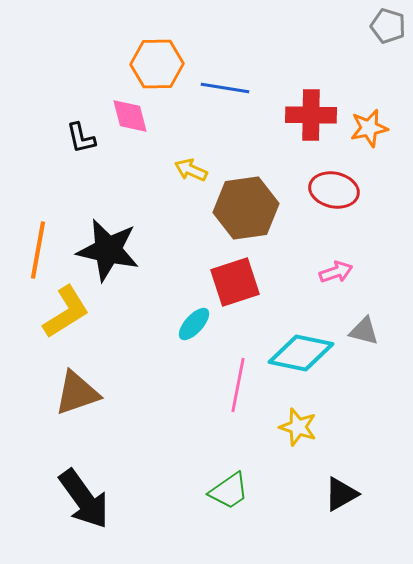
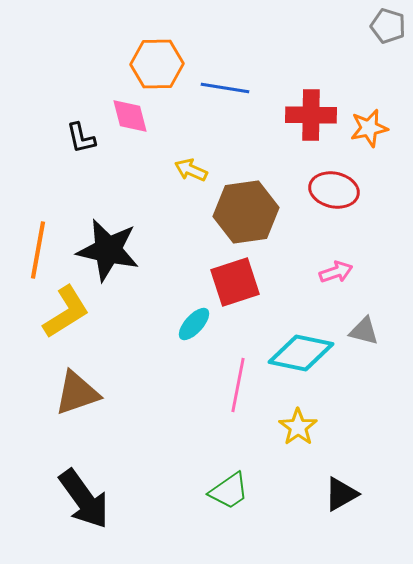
brown hexagon: moved 4 px down
yellow star: rotated 18 degrees clockwise
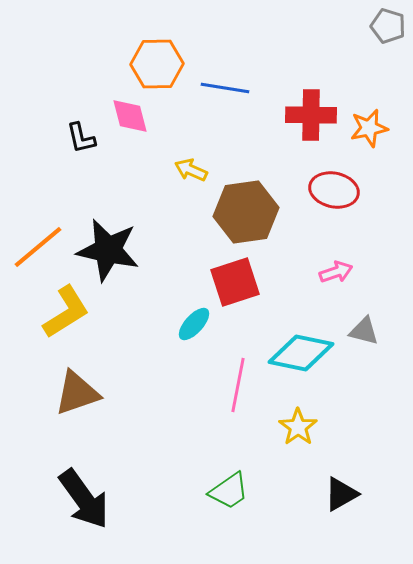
orange line: moved 3 px up; rotated 40 degrees clockwise
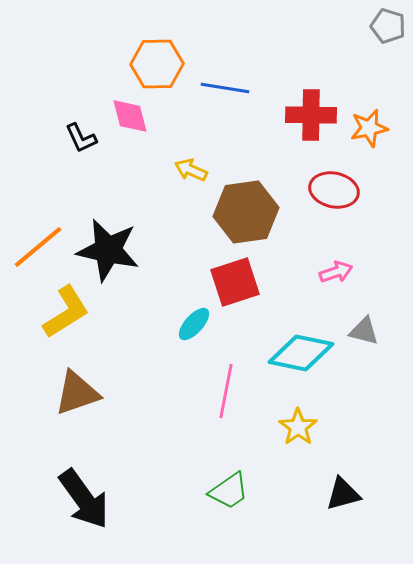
black L-shape: rotated 12 degrees counterclockwise
pink line: moved 12 px left, 6 px down
black triangle: moved 2 px right; rotated 15 degrees clockwise
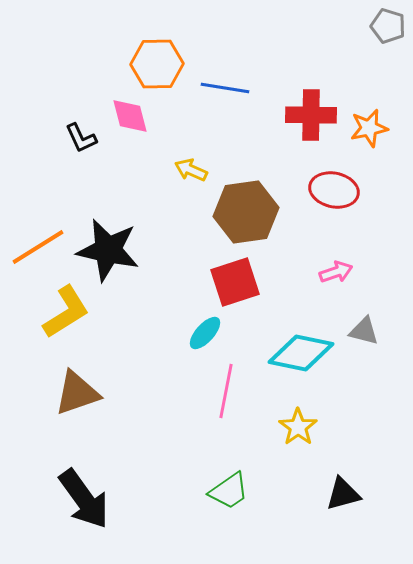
orange line: rotated 8 degrees clockwise
cyan ellipse: moved 11 px right, 9 px down
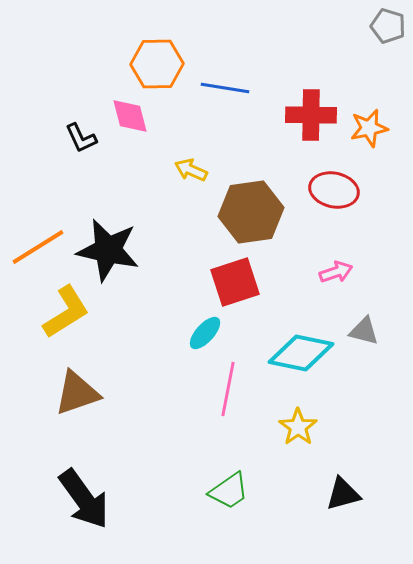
brown hexagon: moved 5 px right
pink line: moved 2 px right, 2 px up
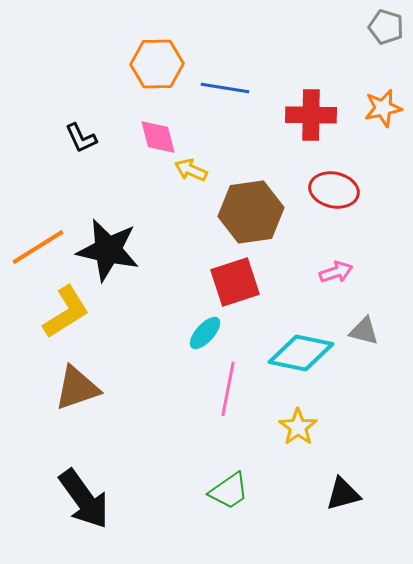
gray pentagon: moved 2 px left, 1 px down
pink diamond: moved 28 px right, 21 px down
orange star: moved 14 px right, 20 px up
brown triangle: moved 5 px up
